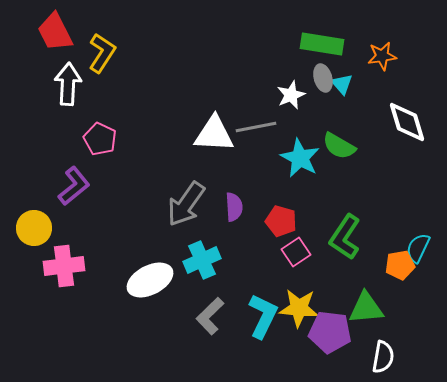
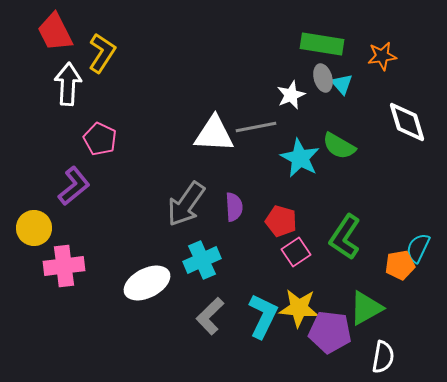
white ellipse: moved 3 px left, 3 px down
green triangle: rotated 24 degrees counterclockwise
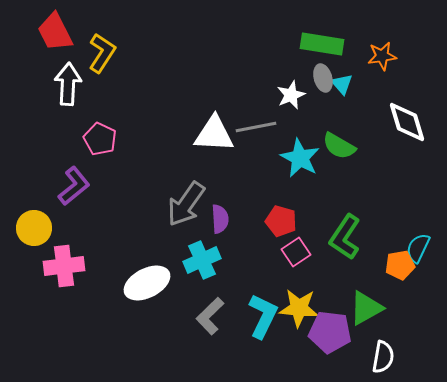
purple semicircle: moved 14 px left, 12 px down
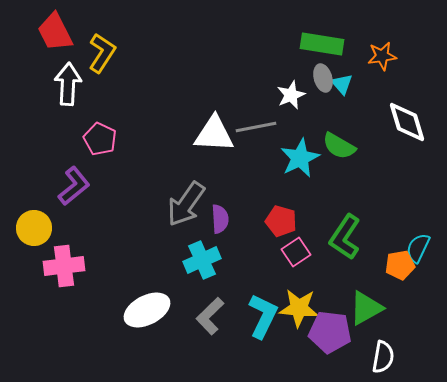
cyan star: rotated 18 degrees clockwise
white ellipse: moved 27 px down
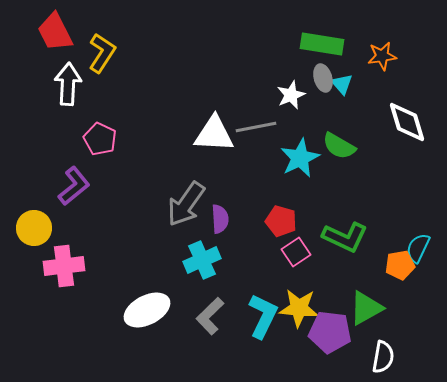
green L-shape: rotated 99 degrees counterclockwise
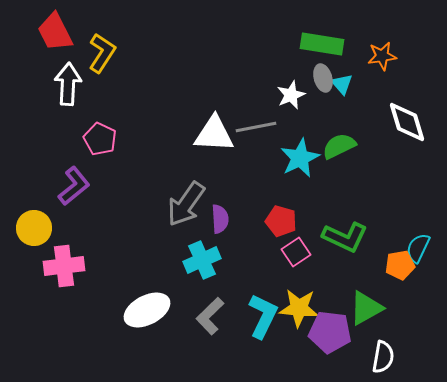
green semicircle: rotated 124 degrees clockwise
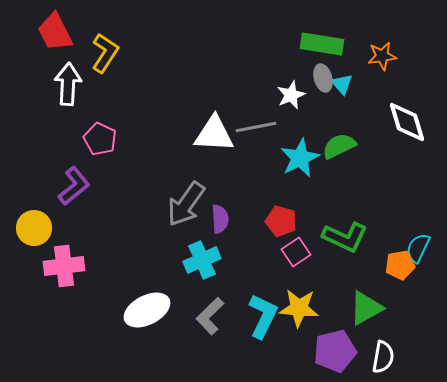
yellow L-shape: moved 3 px right
purple pentagon: moved 5 px right, 19 px down; rotated 21 degrees counterclockwise
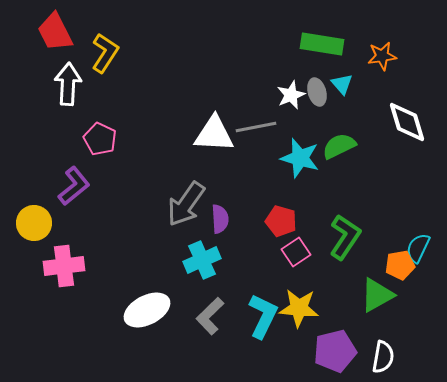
gray ellipse: moved 6 px left, 14 px down
cyan star: rotated 30 degrees counterclockwise
yellow circle: moved 5 px up
green L-shape: rotated 81 degrees counterclockwise
green triangle: moved 11 px right, 13 px up
